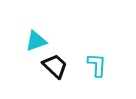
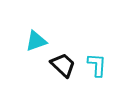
black trapezoid: moved 8 px right, 1 px up
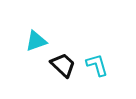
cyan L-shape: rotated 20 degrees counterclockwise
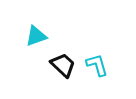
cyan triangle: moved 5 px up
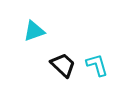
cyan triangle: moved 2 px left, 5 px up
